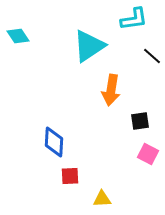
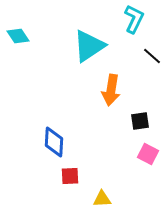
cyan L-shape: rotated 56 degrees counterclockwise
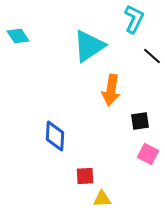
blue diamond: moved 1 px right, 6 px up
red square: moved 15 px right
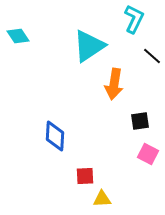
orange arrow: moved 3 px right, 6 px up
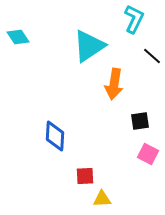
cyan diamond: moved 1 px down
